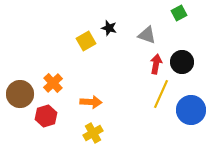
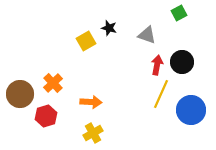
red arrow: moved 1 px right, 1 px down
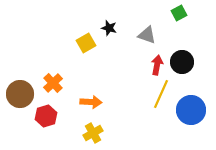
yellow square: moved 2 px down
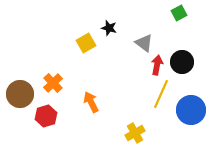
gray triangle: moved 3 px left, 8 px down; rotated 18 degrees clockwise
orange arrow: rotated 120 degrees counterclockwise
yellow cross: moved 42 px right
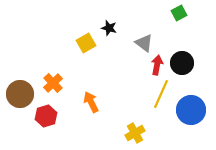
black circle: moved 1 px down
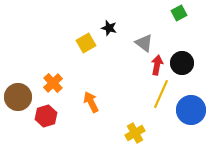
brown circle: moved 2 px left, 3 px down
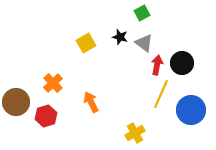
green square: moved 37 px left
black star: moved 11 px right, 9 px down
brown circle: moved 2 px left, 5 px down
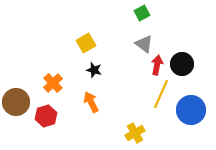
black star: moved 26 px left, 33 px down
gray triangle: moved 1 px down
black circle: moved 1 px down
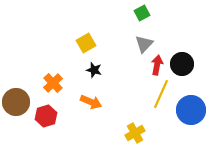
gray triangle: rotated 36 degrees clockwise
orange arrow: rotated 140 degrees clockwise
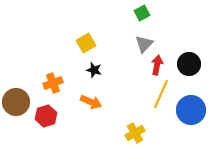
black circle: moved 7 px right
orange cross: rotated 24 degrees clockwise
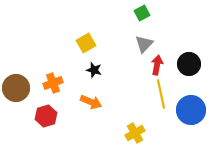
yellow line: rotated 36 degrees counterclockwise
brown circle: moved 14 px up
